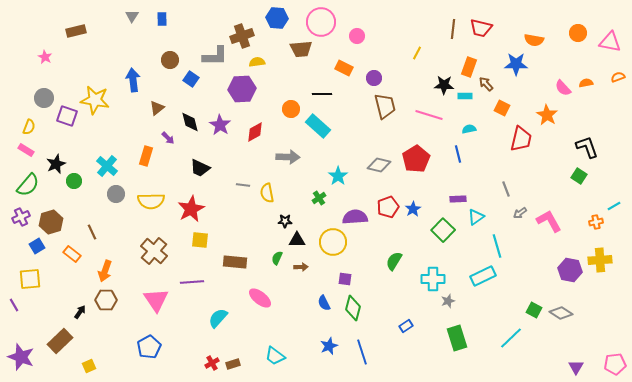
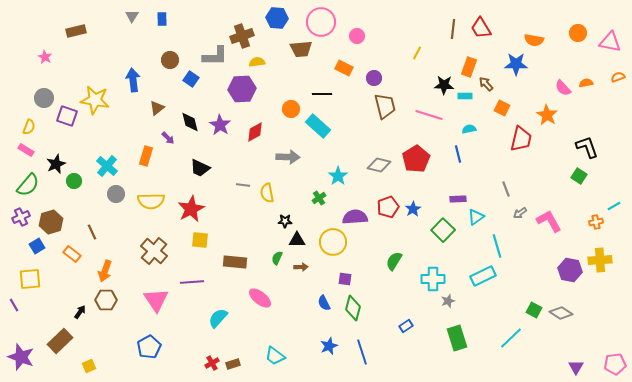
red trapezoid at (481, 28): rotated 45 degrees clockwise
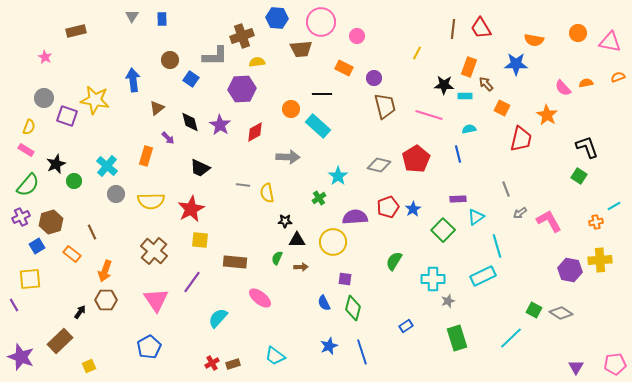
purple line at (192, 282): rotated 50 degrees counterclockwise
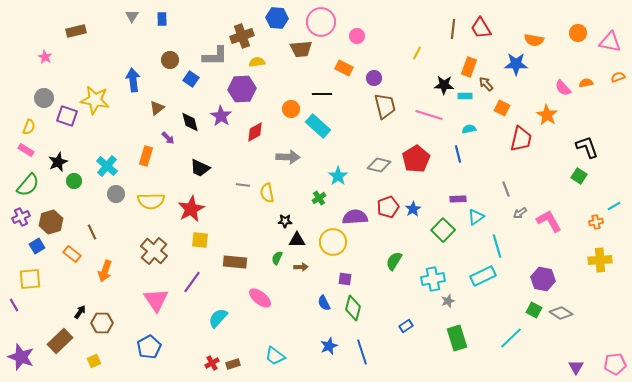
purple star at (220, 125): moved 1 px right, 9 px up
black star at (56, 164): moved 2 px right, 2 px up
purple hexagon at (570, 270): moved 27 px left, 9 px down
cyan cross at (433, 279): rotated 10 degrees counterclockwise
brown hexagon at (106, 300): moved 4 px left, 23 px down
yellow square at (89, 366): moved 5 px right, 5 px up
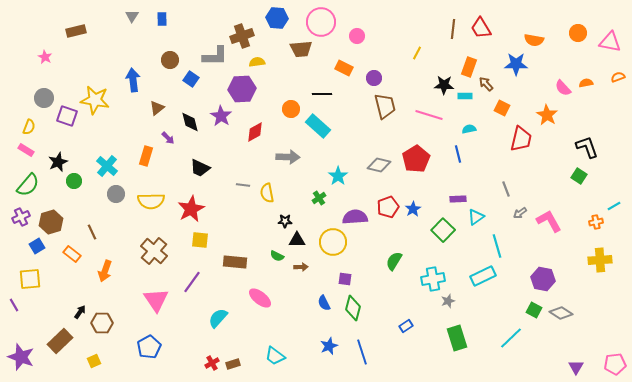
green semicircle at (277, 258): moved 2 px up; rotated 88 degrees counterclockwise
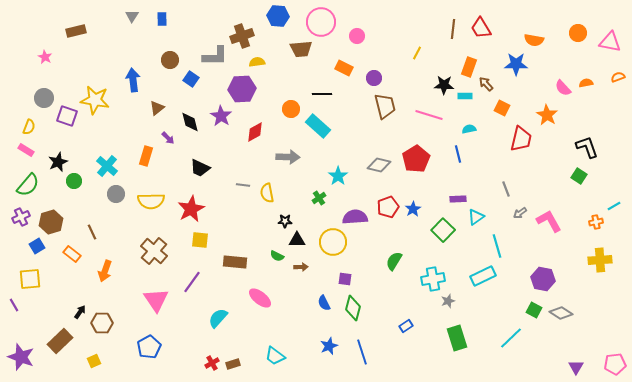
blue hexagon at (277, 18): moved 1 px right, 2 px up
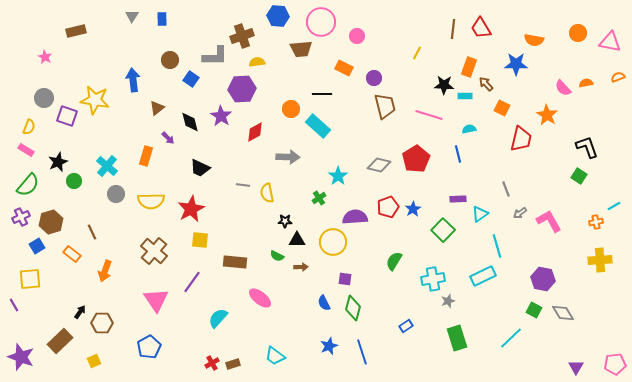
cyan triangle at (476, 217): moved 4 px right, 3 px up
gray diamond at (561, 313): moved 2 px right; rotated 25 degrees clockwise
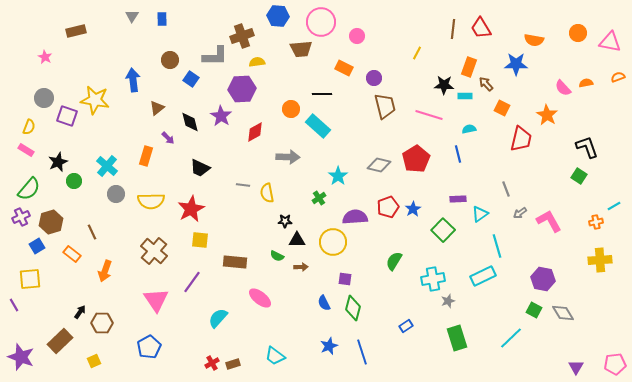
green semicircle at (28, 185): moved 1 px right, 4 px down
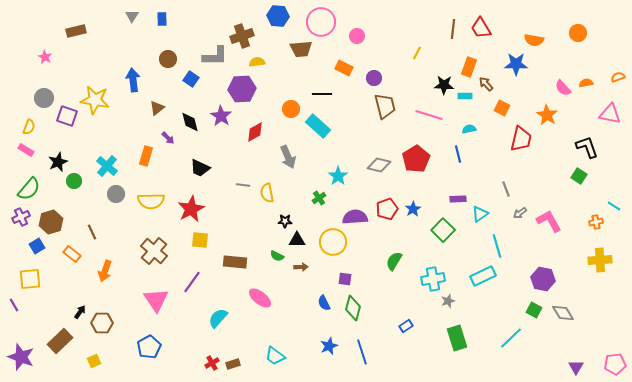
pink triangle at (610, 42): moved 72 px down
brown circle at (170, 60): moved 2 px left, 1 px up
gray arrow at (288, 157): rotated 65 degrees clockwise
cyan line at (614, 206): rotated 64 degrees clockwise
red pentagon at (388, 207): moved 1 px left, 2 px down
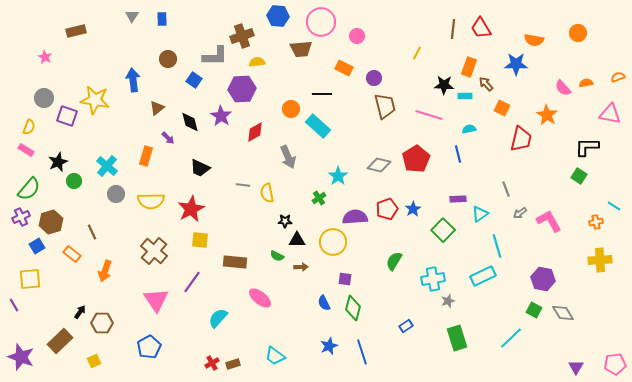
blue square at (191, 79): moved 3 px right, 1 px down
black L-shape at (587, 147): rotated 70 degrees counterclockwise
